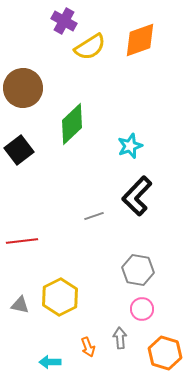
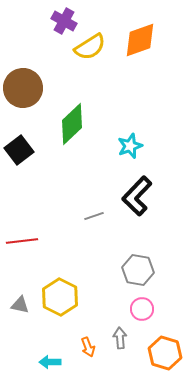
yellow hexagon: rotated 6 degrees counterclockwise
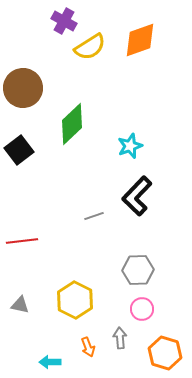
gray hexagon: rotated 12 degrees counterclockwise
yellow hexagon: moved 15 px right, 3 px down
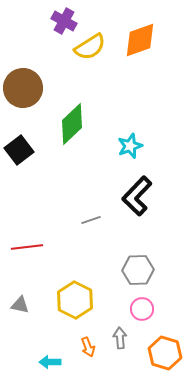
gray line: moved 3 px left, 4 px down
red line: moved 5 px right, 6 px down
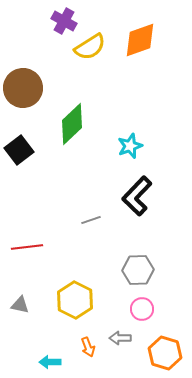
gray arrow: rotated 85 degrees counterclockwise
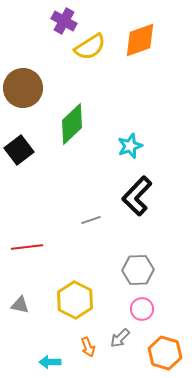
gray arrow: rotated 45 degrees counterclockwise
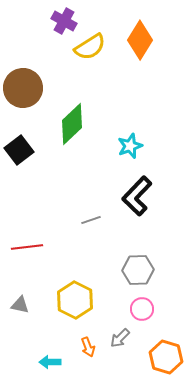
orange diamond: rotated 39 degrees counterclockwise
orange hexagon: moved 1 px right, 4 px down
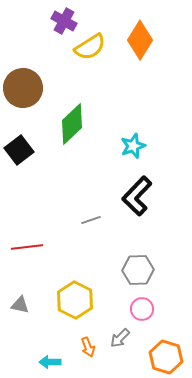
cyan star: moved 3 px right
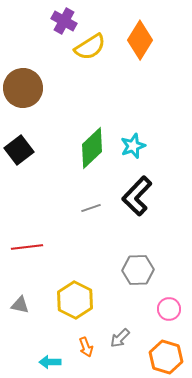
green diamond: moved 20 px right, 24 px down
gray line: moved 12 px up
pink circle: moved 27 px right
orange arrow: moved 2 px left
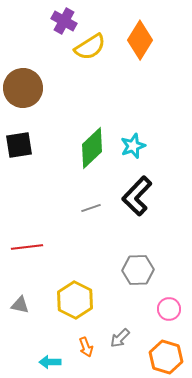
black square: moved 5 px up; rotated 28 degrees clockwise
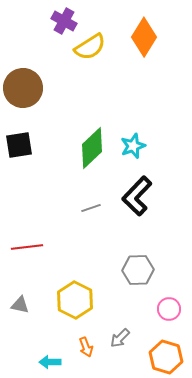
orange diamond: moved 4 px right, 3 px up
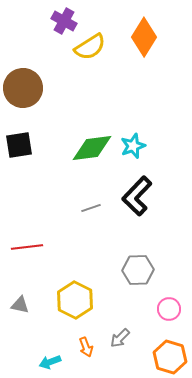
green diamond: rotated 36 degrees clockwise
orange hexagon: moved 4 px right
cyan arrow: rotated 20 degrees counterclockwise
